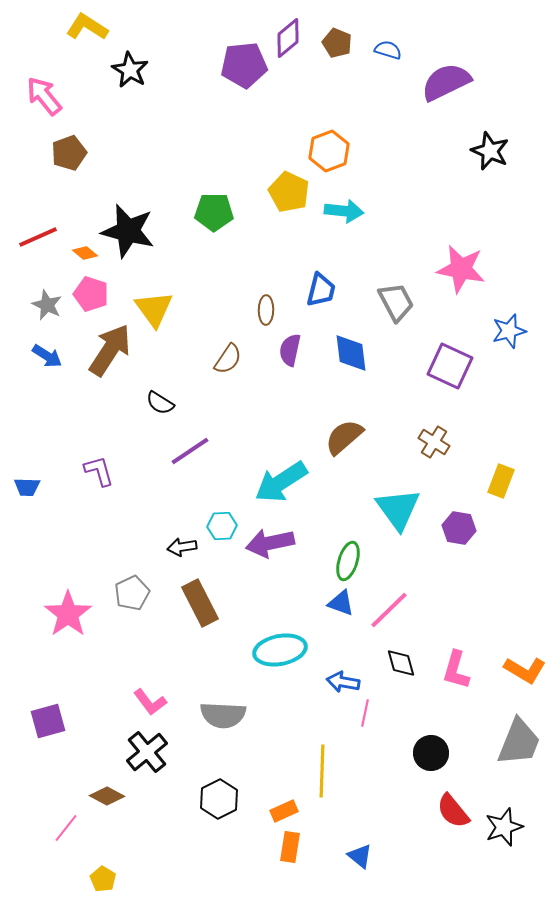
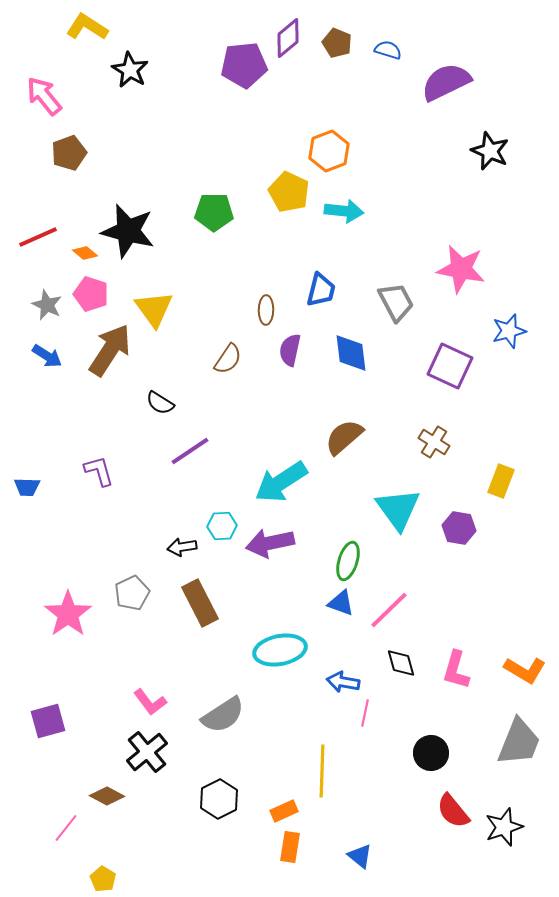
gray semicircle at (223, 715): rotated 36 degrees counterclockwise
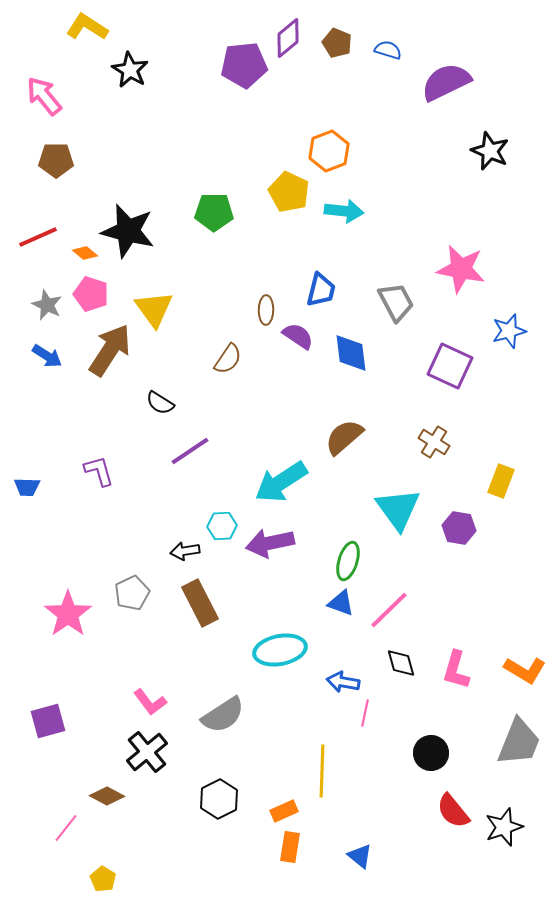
brown pentagon at (69, 153): moved 13 px left, 7 px down; rotated 20 degrees clockwise
purple semicircle at (290, 350): moved 8 px right, 14 px up; rotated 112 degrees clockwise
black arrow at (182, 547): moved 3 px right, 4 px down
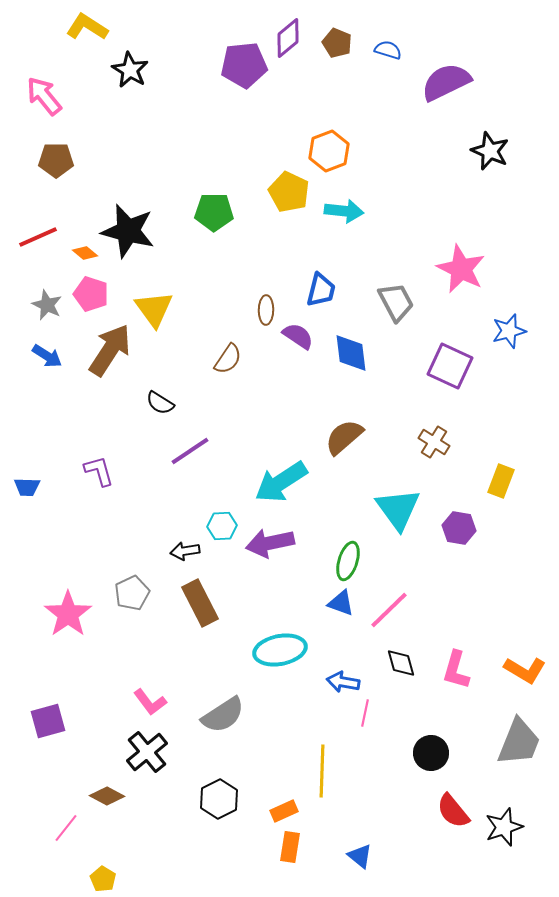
pink star at (461, 269): rotated 15 degrees clockwise
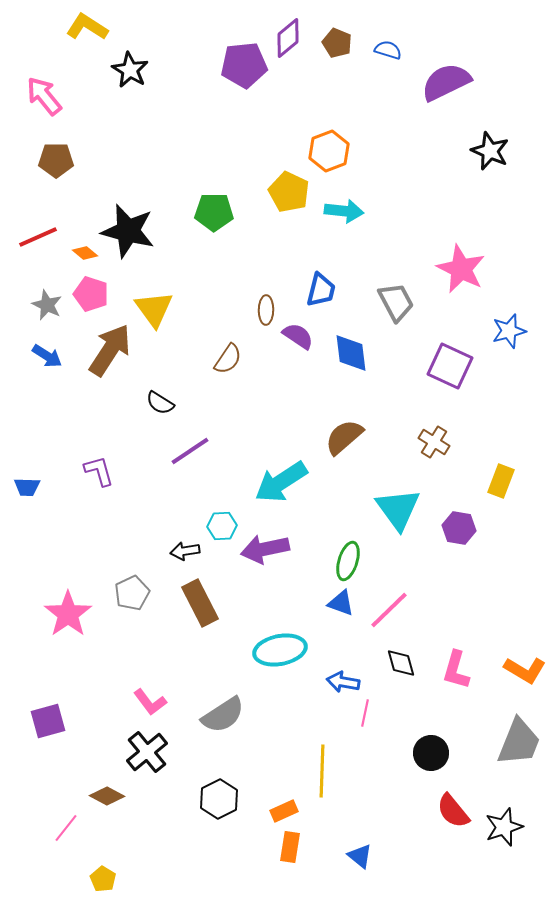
purple arrow at (270, 543): moved 5 px left, 6 px down
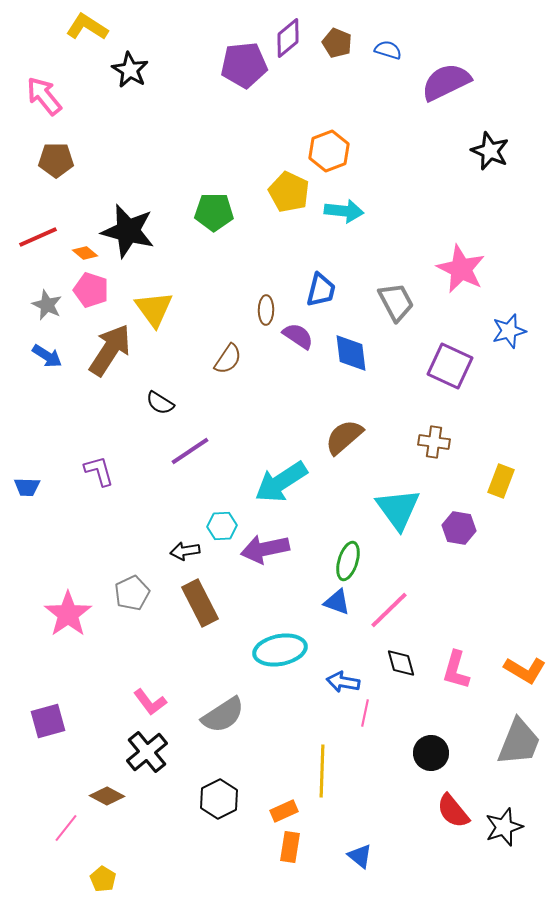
pink pentagon at (91, 294): moved 4 px up
brown cross at (434, 442): rotated 24 degrees counterclockwise
blue triangle at (341, 603): moved 4 px left, 1 px up
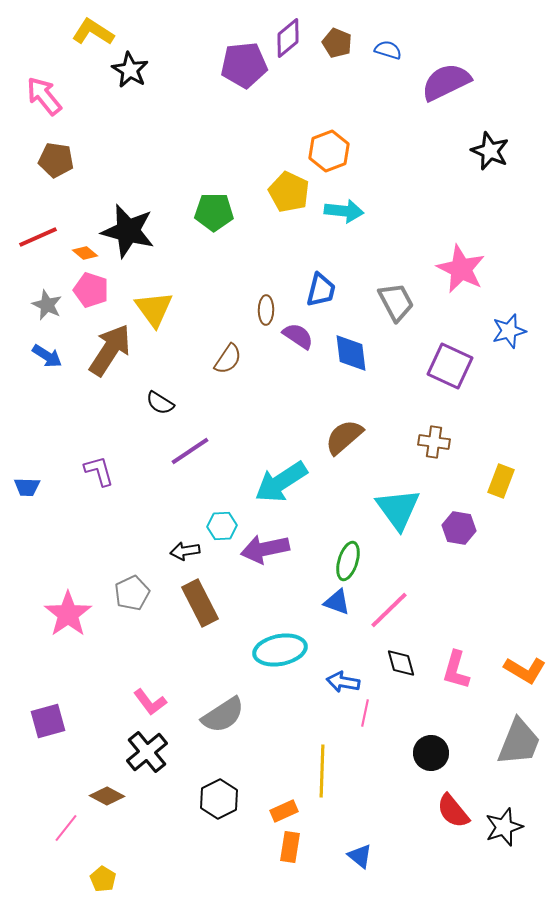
yellow L-shape at (87, 27): moved 6 px right, 5 px down
brown pentagon at (56, 160): rotated 8 degrees clockwise
